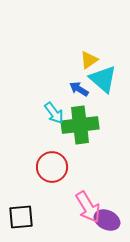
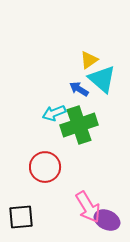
cyan triangle: moved 1 px left
cyan arrow: rotated 105 degrees clockwise
green cross: moved 1 px left; rotated 12 degrees counterclockwise
red circle: moved 7 px left
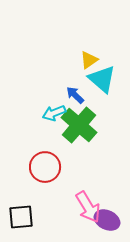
blue arrow: moved 4 px left, 6 px down; rotated 12 degrees clockwise
green cross: rotated 30 degrees counterclockwise
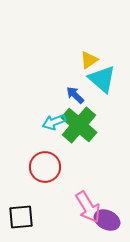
cyan arrow: moved 9 px down
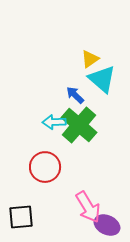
yellow triangle: moved 1 px right, 1 px up
cyan arrow: rotated 20 degrees clockwise
purple ellipse: moved 5 px down
